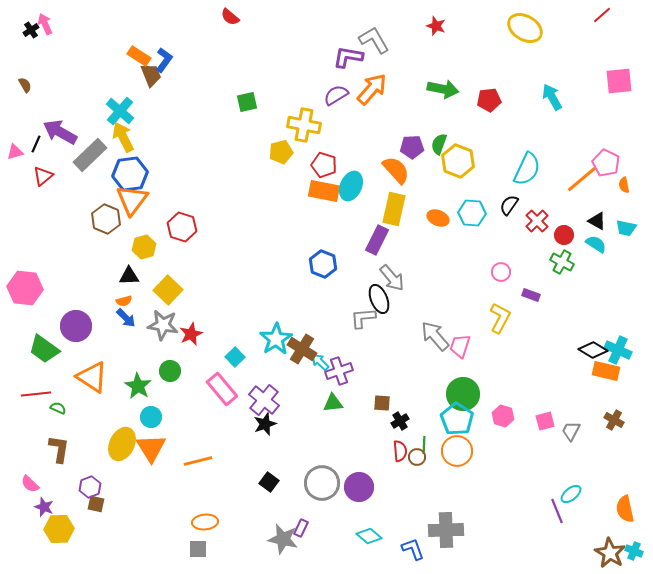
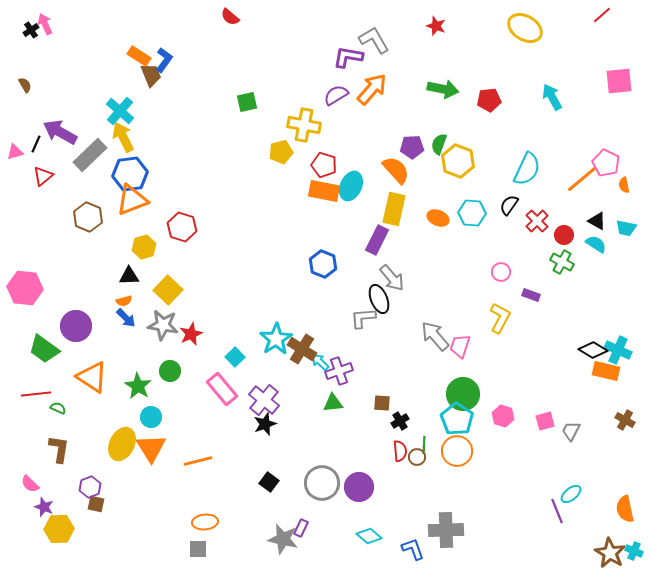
orange triangle at (132, 200): rotated 32 degrees clockwise
brown hexagon at (106, 219): moved 18 px left, 2 px up
brown cross at (614, 420): moved 11 px right
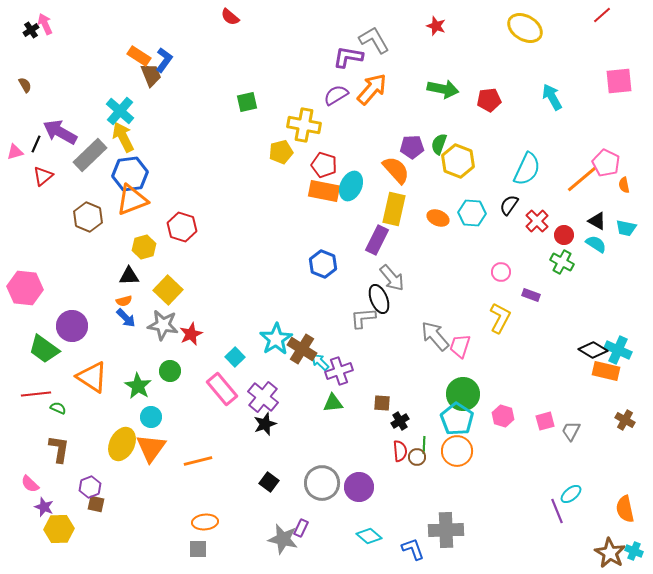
purple circle at (76, 326): moved 4 px left
purple cross at (264, 400): moved 1 px left, 3 px up
orange triangle at (151, 448): rotated 8 degrees clockwise
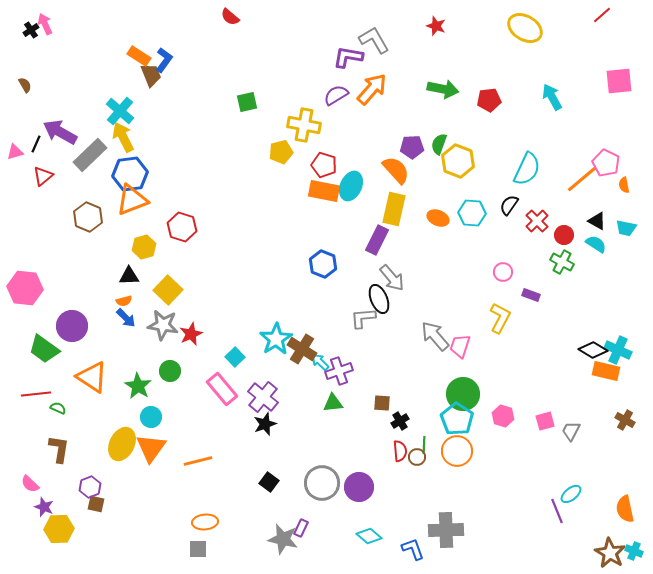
pink circle at (501, 272): moved 2 px right
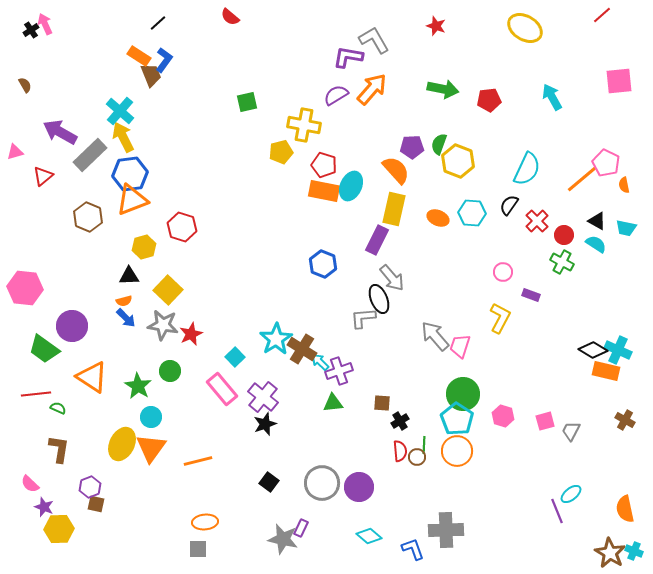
black line at (36, 144): moved 122 px right, 121 px up; rotated 24 degrees clockwise
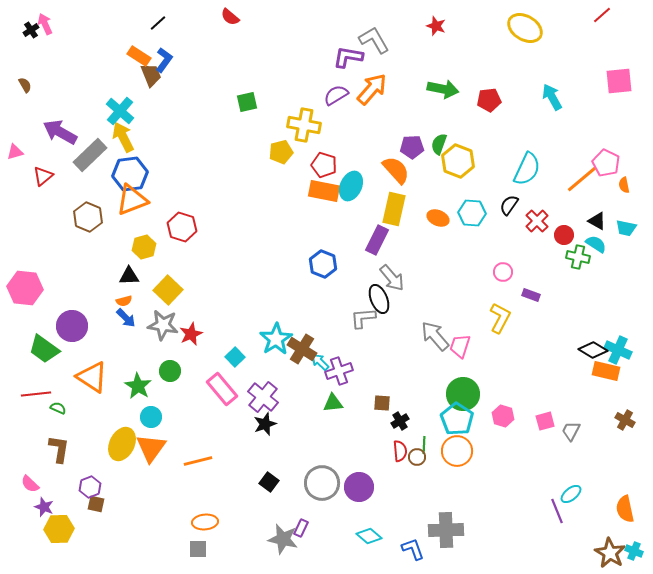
green cross at (562, 262): moved 16 px right, 5 px up; rotated 15 degrees counterclockwise
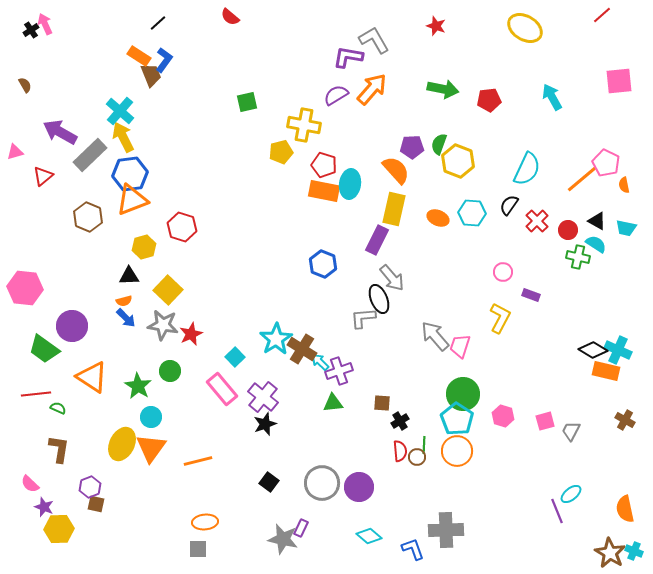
cyan ellipse at (351, 186): moved 1 px left, 2 px up; rotated 16 degrees counterclockwise
red circle at (564, 235): moved 4 px right, 5 px up
